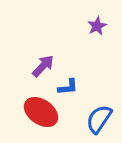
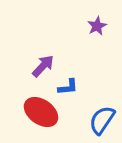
blue semicircle: moved 3 px right, 1 px down
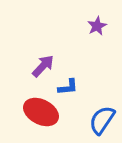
red ellipse: rotated 8 degrees counterclockwise
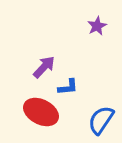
purple arrow: moved 1 px right, 1 px down
blue semicircle: moved 1 px left
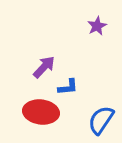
red ellipse: rotated 20 degrees counterclockwise
